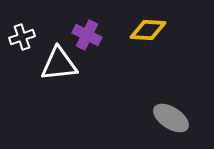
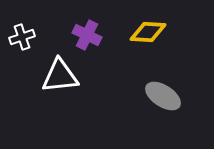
yellow diamond: moved 2 px down
white triangle: moved 1 px right, 12 px down
gray ellipse: moved 8 px left, 22 px up
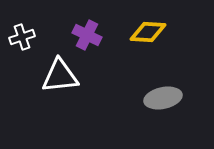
gray ellipse: moved 2 px down; rotated 45 degrees counterclockwise
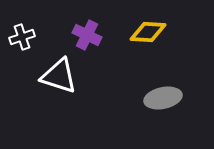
white triangle: moved 1 px left; rotated 24 degrees clockwise
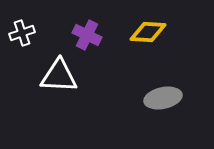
white cross: moved 4 px up
white triangle: rotated 15 degrees counterclockwise
